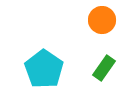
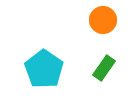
orange circle: moved 1 px right
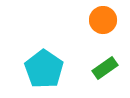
green rectangle: moved 1 px right; rotated 20 degrees clockwise
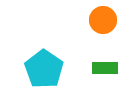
green rectangle: rotated 35 degrees clockwise
